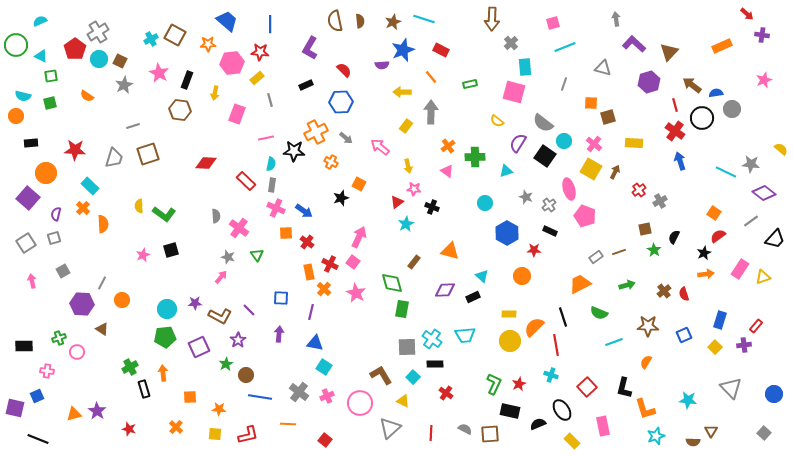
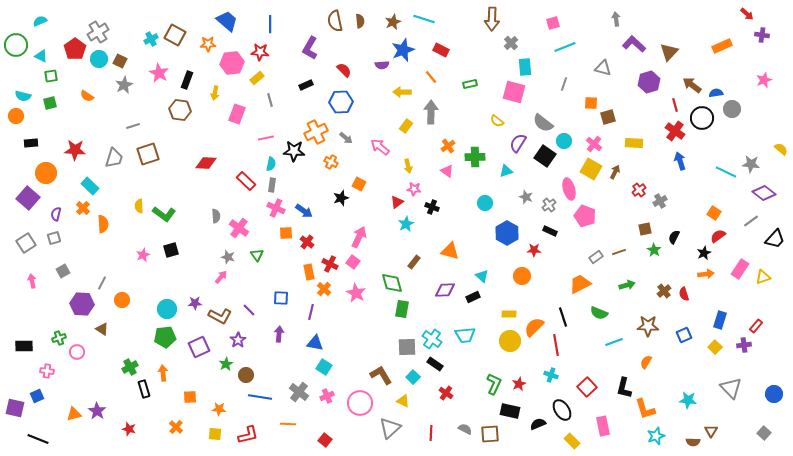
black rectangle at (435, 364): rotated 35 degrees clockwise
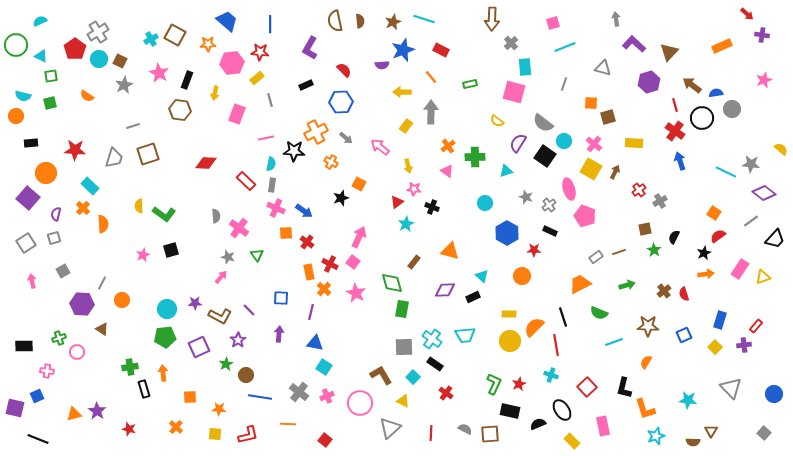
gray square at (407, 347): moved 3 px left
green cross at (130, 367): rotated 21 degrees clockwise
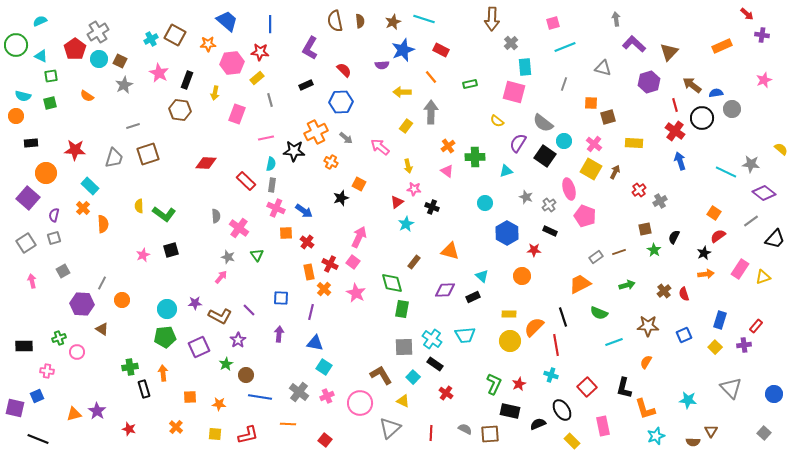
purple semicircle at (56, 214): moved 2 px left, 1 px down
orange star at (219, 409): moved 5 px up
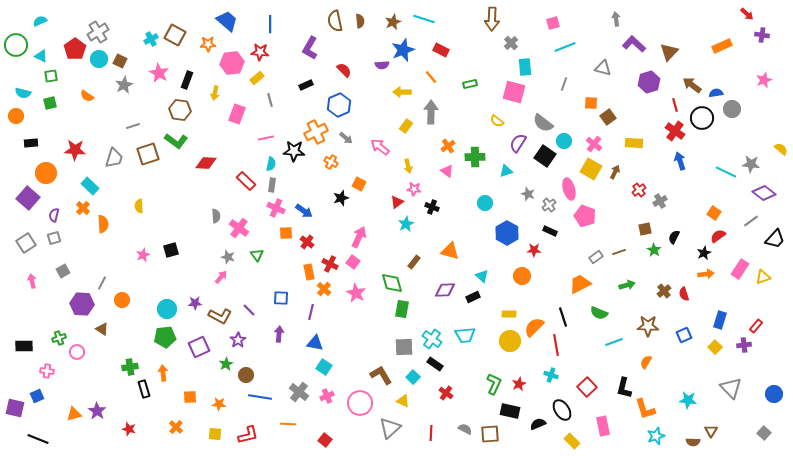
cyan semicircle at (23, 96): moved 3 px up
blue hexagon at (341, 102): moved 2 px left, 3 px down; rotated 20 degrees counterclockwise
brown square at (608, 117): rotated 21 degrees counterclockwise
gray star at (526, 197): moved 2 px right, 3 px up
green L-shape at (164, 214): moved 12 px right, 73 px up
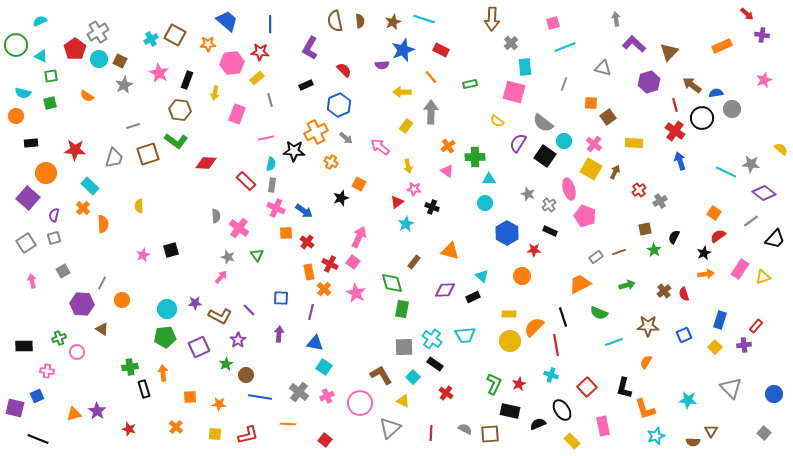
cyan triangle at (506, 171): moved 17 px left, 8 px down; rotated 16 degrees clockwise
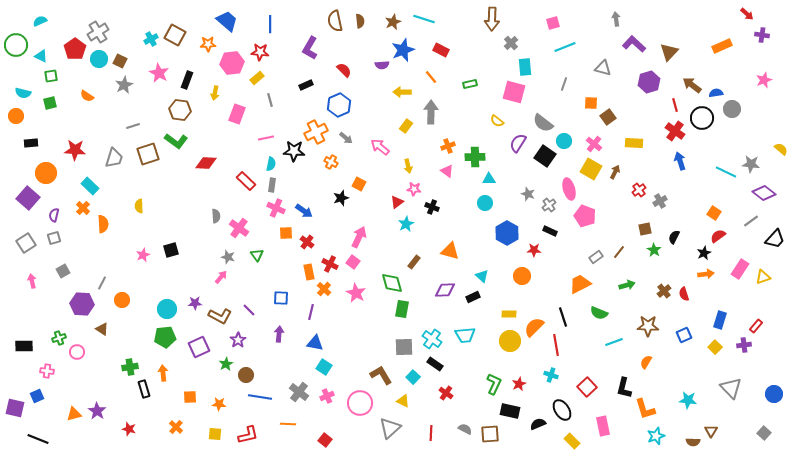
orange cross at (448, 146): rotated 16 degrees clockwise
brown line at (619, 252): rotated 32 degrees counterclockwise
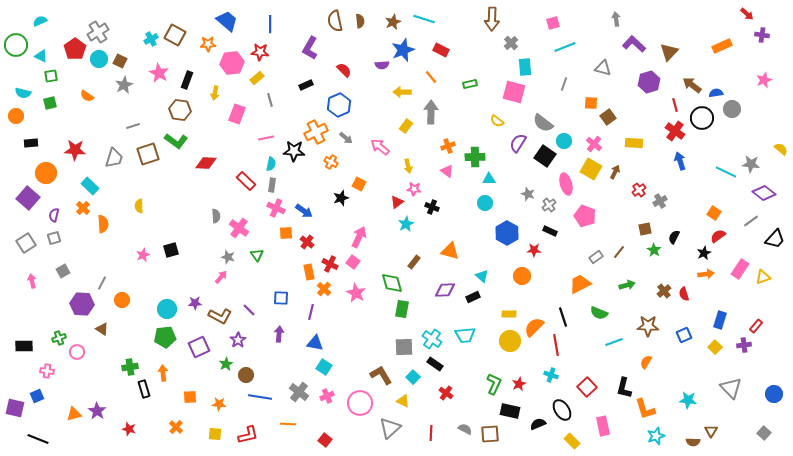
pink ellipse at (569, 189): moved 3 px left, 5 px up
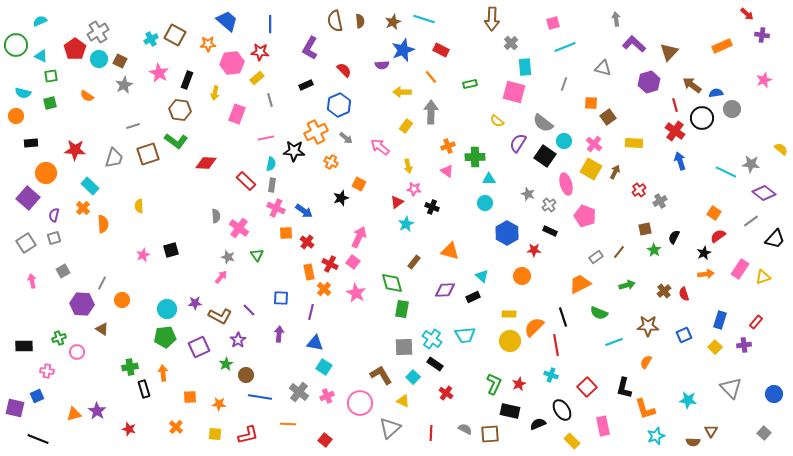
red rectangle at (756, 326): moved 4 px up
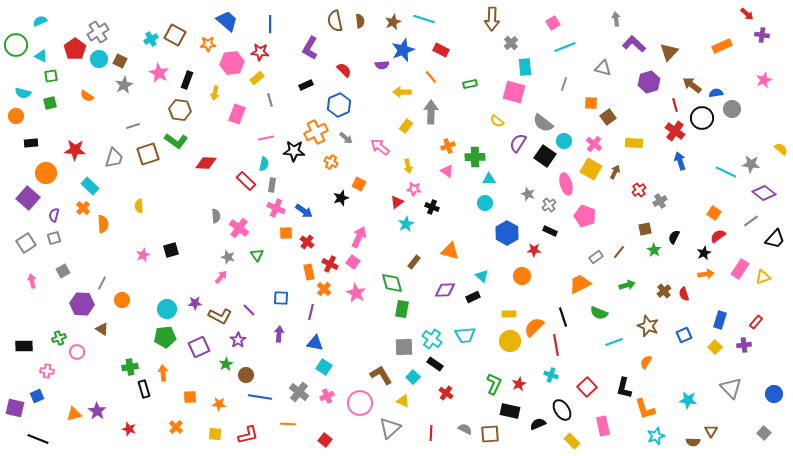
pink square at (553, 23): rotated 16 degrees counterclockwise
cyan semicircle at (271, 164): moved 7 px left
brown star at (648, 326): rotated 20 degrees clockwise
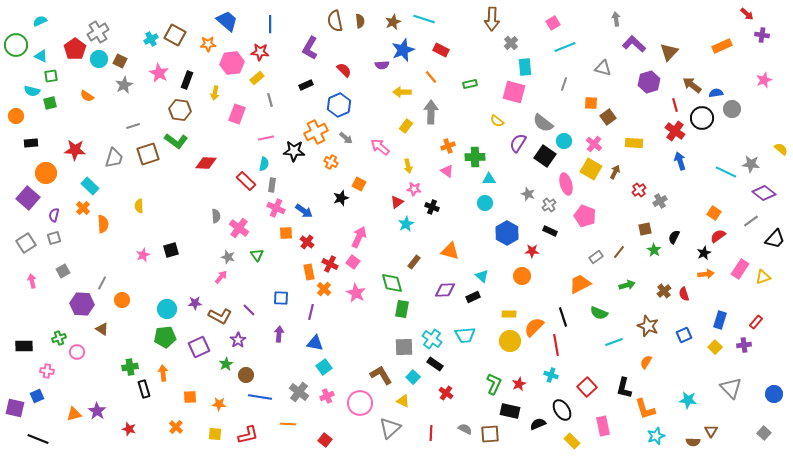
cyan semicircle at (23, 93): moved 9 px right, 2 px up
red star at (534, 250): moved 2 px left, 1 px down
cyan square at (324, 367): rotated 21 degrees clockwise
